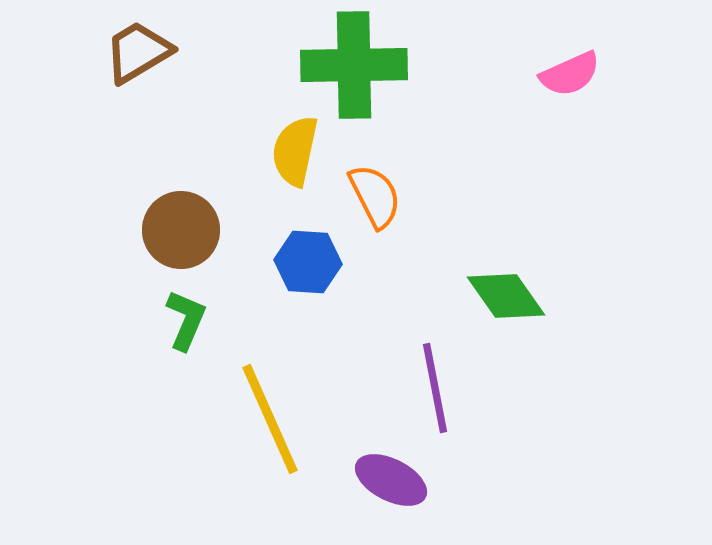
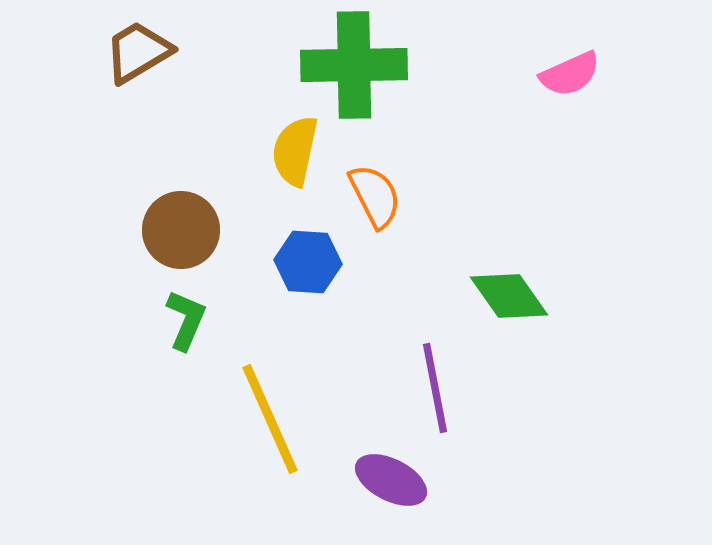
green diamond: moved 3 px right
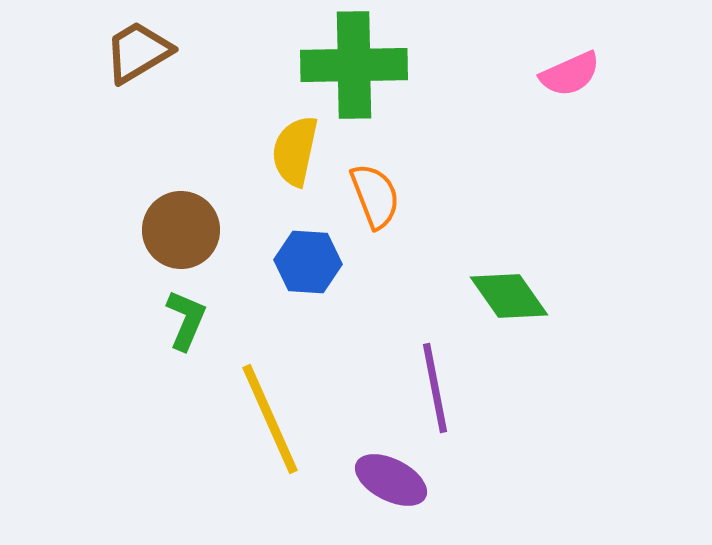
orange semicircle: rotated 6 degrees clockwise
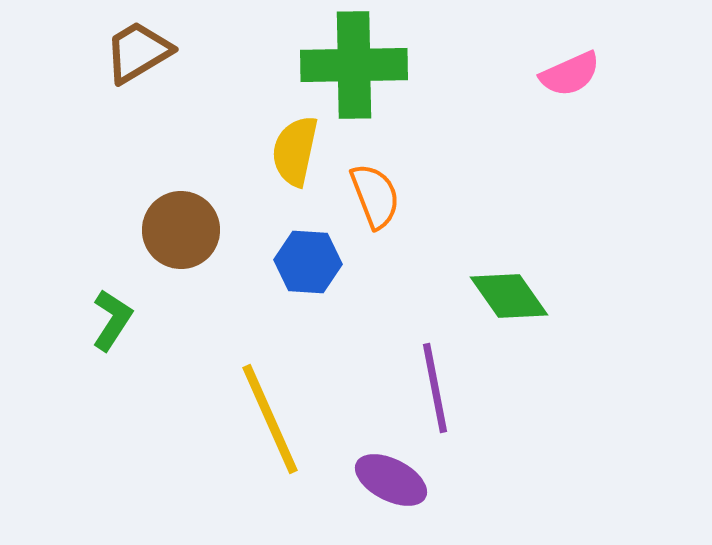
green L-shape: moved 74 px left; rotated 10 degrees clockwise
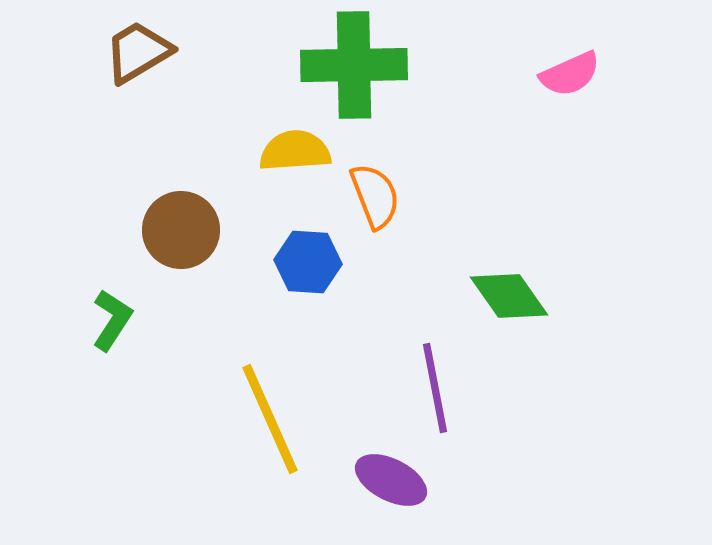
yellow semicircle: rotated 74 degrees clockwise
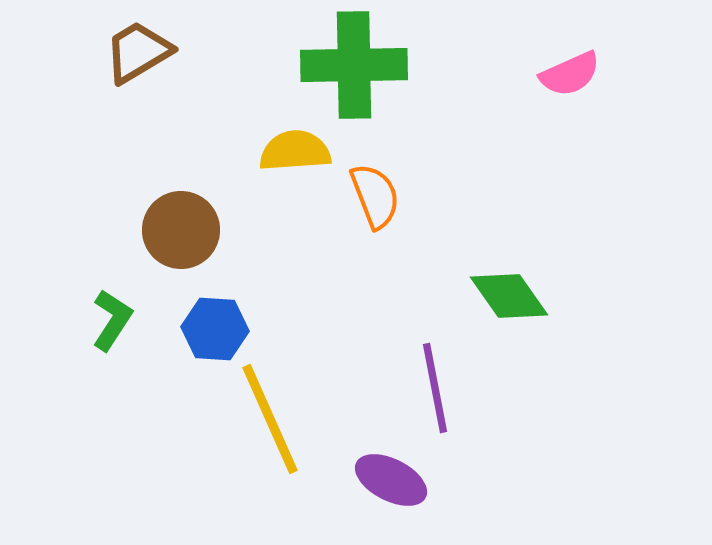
blue hexagon: moved 93 px left, 67 px down
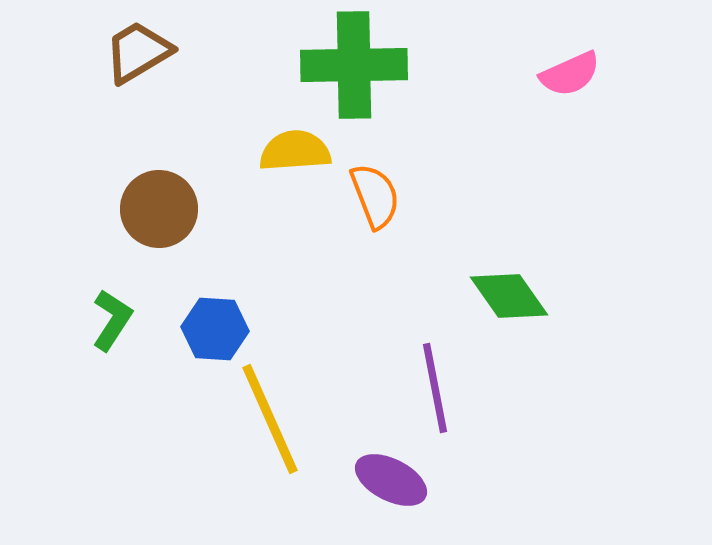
brown circle: moved 22 px left, 21 px up
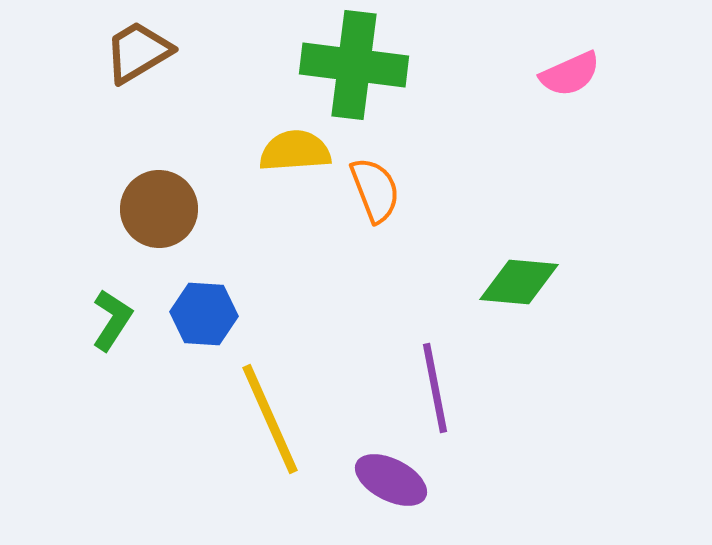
green cross: rotated 8 degrees clockwise
orange semicircle: moved 6 px up
green diamond: moved 10 px right, 14 px up; rotated 50 degrees counterclockwise
blue hexagon: moved 11 px left, 15 px up
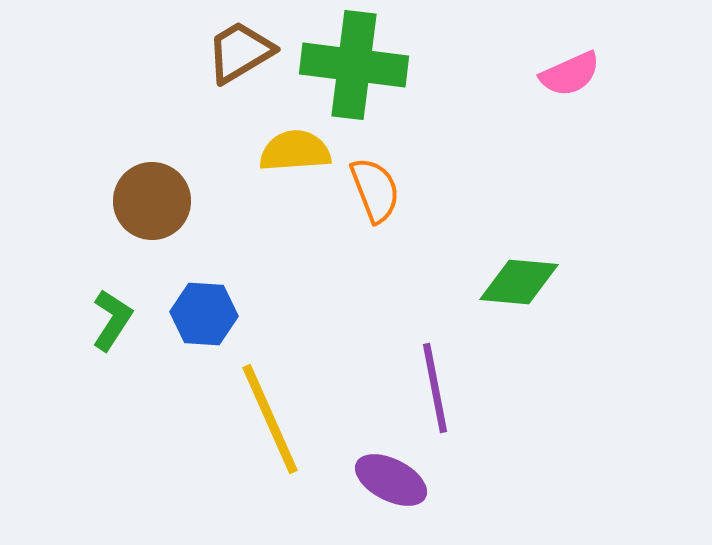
brown trapezoid: moved 102 px right
brown circle: moved 7 px left, 8 px up
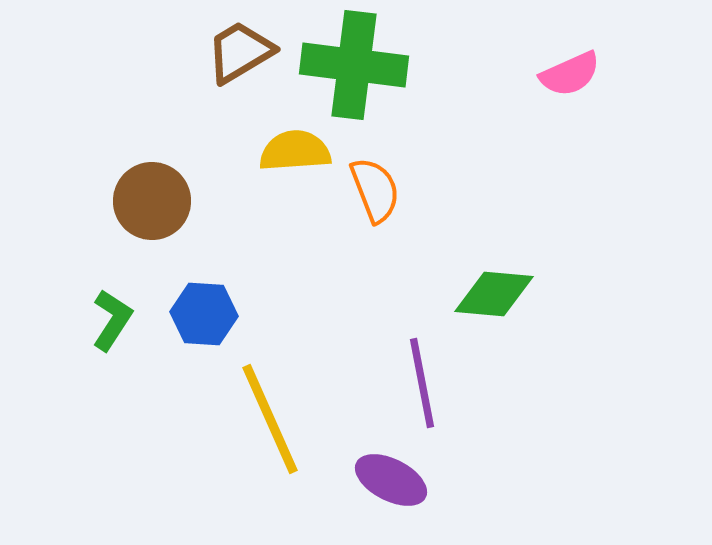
green diamond: moved 25 px left, 12 px down
purple line: moved 13 px left, 5 px up
